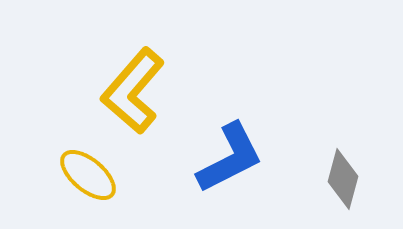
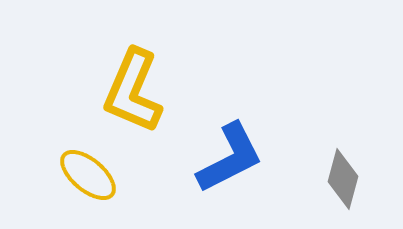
yellow L-shape: rotated 18 degrees counterclockwise
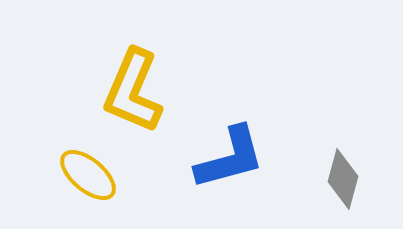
blue L-shape: rotated 12 degrees clockwise
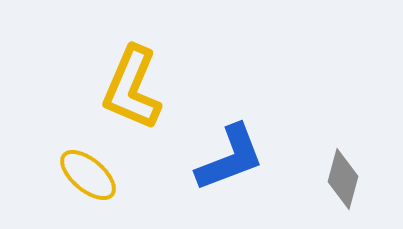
yellow L-shape: moved 1 px left, 3 px up
blue L-shape: rotated 6 degrees counterclockwise
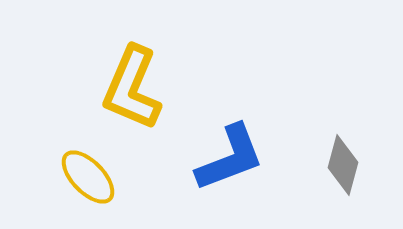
yellow ellipse: moved 2 px down; rotated 6 degrees clockwise
gray diamond: moved 14 px up
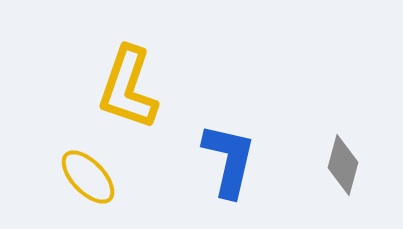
yellow L-shape: moved 4 px left; rotated 4 degrees counterclockwise
blue L-shape: moved 1 px left, 2 px down; rotated 56 degrees counterclockwise
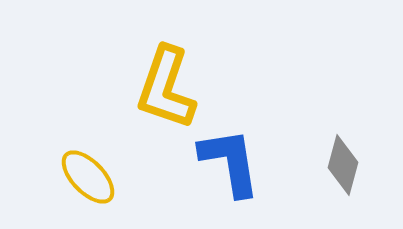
yellow L-shape: moved 38 px right
blue L-shape: moved 1 px right, 2 px down; rotated 22 degrees counterclockwise
